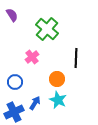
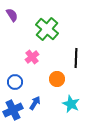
cyan star: moved 13 px right, 4 px down
blue cross: moved 1 px left, 2 px up
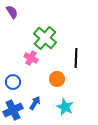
purple semicircle: moved 3 px up
green cross: moved 2 px left, 9 px down
pink cross: moved 1 px left, 1 px down; rotated 24 degrees counterclockwise
blue circle: moved 2 px left
cyan star: moved 6 px left, 3 px down
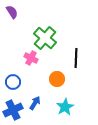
cyan star: rotated 18 degrees clockwise
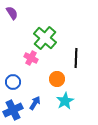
purple semicircle: moved 1 px down
cyan star: moved 6 px up
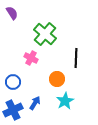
green cross: moved 4 px up
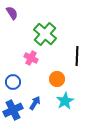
black line: moved 1 px right, 2 px up
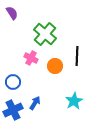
orange circle: moved 2 px left, 13 px up
cyan star: moved 9 px right
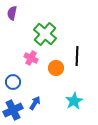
purple semicircle: rotated 136 degrees counterclockwise
orange circle: moved 1 px right, 2 px down
